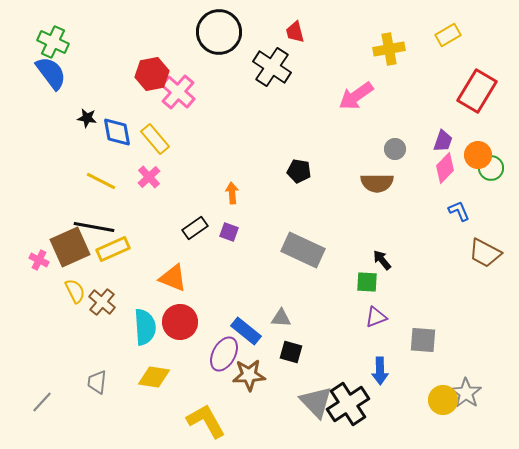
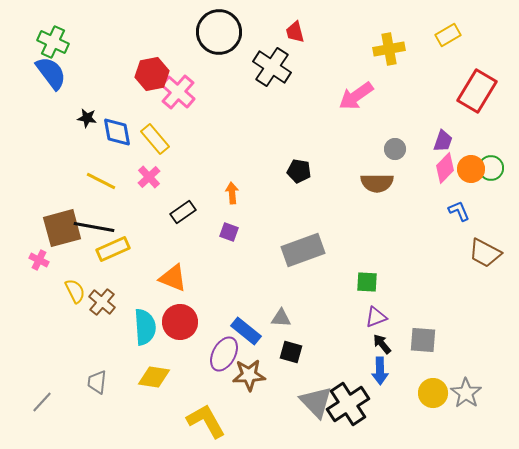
orange circle at (478, 155): moved 7 px left, 14 px down
black rectangle at (195, 228): moved 12 px left, 16 px up
brown square at (70, 247): moved 8 px left, 19 px up; rotated 9 degrees clockwise
gray rectangle at (303, 250): rotated 45 degrees counterclockwise
black arrow at (382, 260): moved 84 px down
yellow circle at (443, 400): moved 10 px left, 7 px up
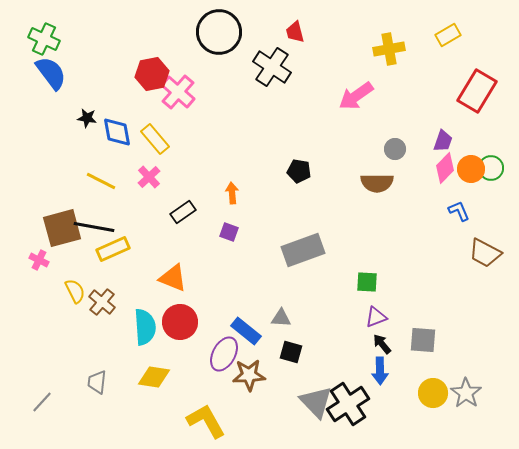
green cross at (53, 42): moved 9 px left, 3 px up
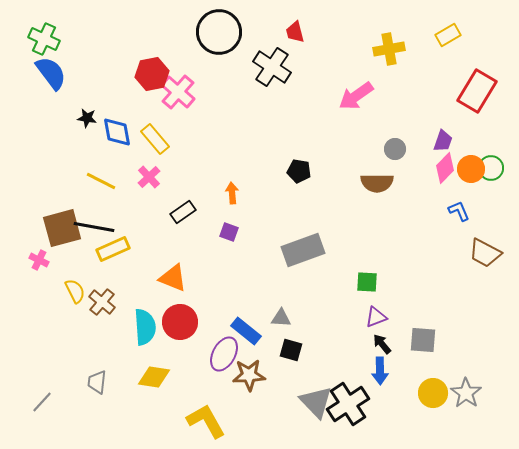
black square at (291, 352): moved 2 px up
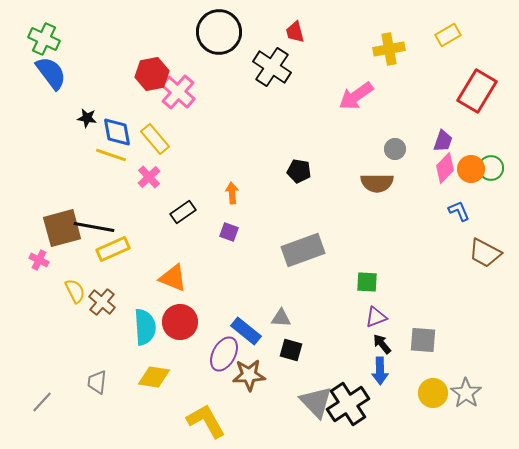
yellow line at (101, 181): moved 10 px right, 26 px up; rotated 8 degrees counterclockwise
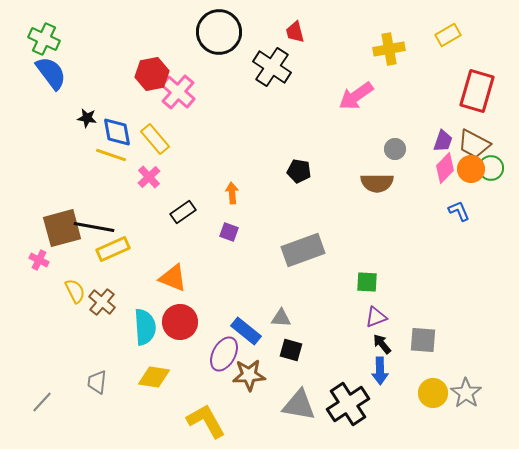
red rectangle at (477, 91): rotated 15 degrees counterclockwise
brown trapezoid at (485, 253): moved 11 px left, 109 px up
gray triangle at (316, 402): moved 17 px left, 3 px down; rotated 36 degrees counterclockwise
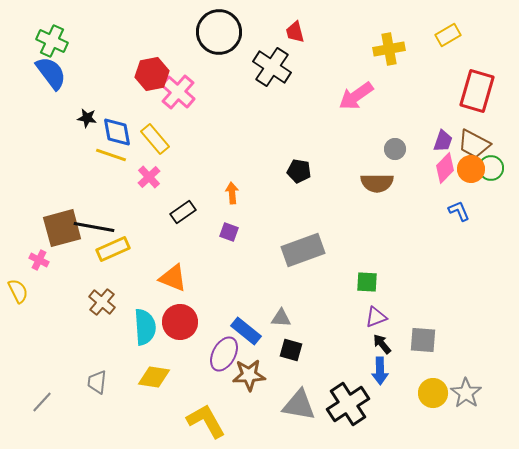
green cross at (44, 39): moved 8 px right, 2 px down
yellow semicircle at (75, 291): moved 57 px left
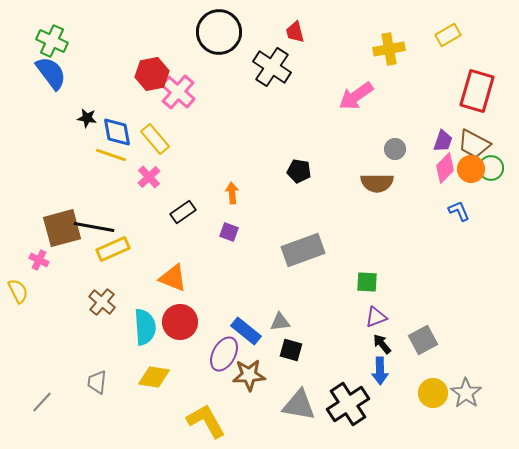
gray triangle at (281, 318): moved 1 px left, 4 px down; rotated 10 degrees counterclockwise
gray square at (423, 340): rotated 32 degrees counterclockwise
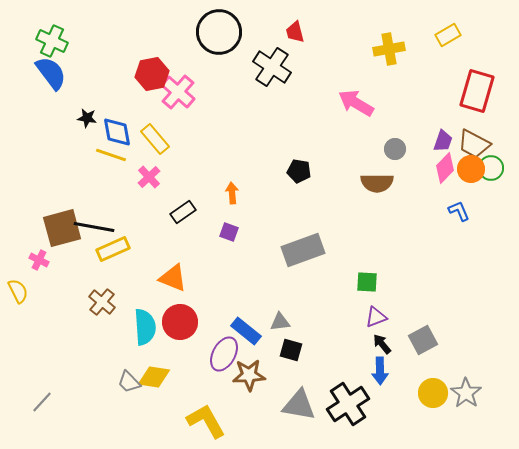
pink arrow at (356, 96): moved 7 px down; rotated 66 degrees clockwise
gray trapezoid at (97, 382): moved 32 px right; rotated 50 degrees counterclockwise
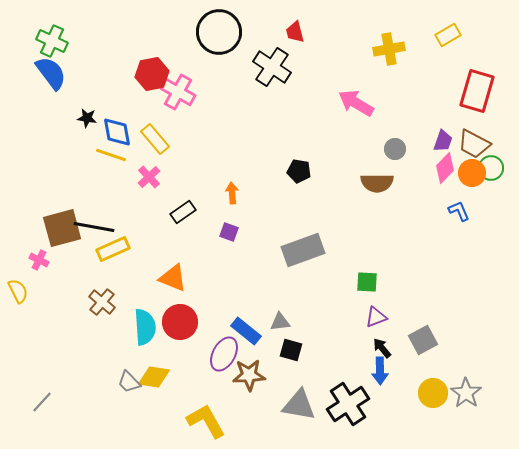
pink cross at (178, 92): rotated 12 degrees counterclockwise
orange circle at (471, 169): moved 1 px right, 4 px down
black arrow at (382, 344): moved 4 px down
